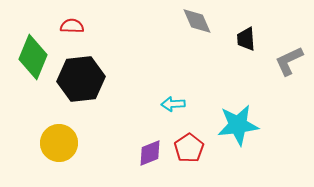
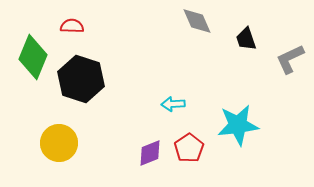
black trapezoid: rotated 15 degrees counterclockwise
gray L-shape: moved 1 px right, 2 px up
black hexagon: rotated 24 degrees clockwise
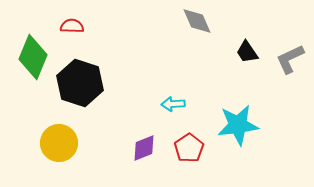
black trapezoid: moved 1 px right, 13 px down; rotated 15 degrees counterclockwise
black hexagon: moved 1 px left, 4 px down
purple diamond: moved 6 px left, 5 px up
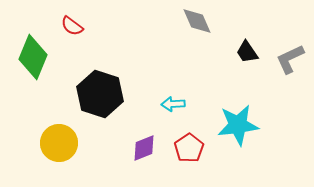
red semicircle: rotated 145 degrees counterclockwise
black hexagon: moved 20 px right, 11 px down
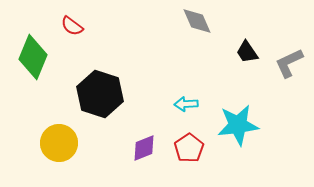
gray L-shape: moved 1 px left, 4 px down
cyan arrow: moved 13 px right
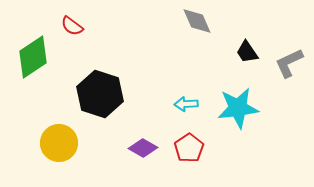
green diamond: rotated 33 degrees clockwise
cyan star: moved 17 px up
purple diamond: moved 1 px left; rotated 52 degrees clockwise
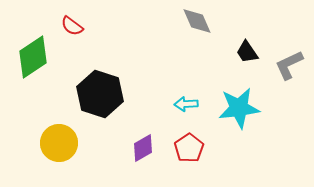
gray L-shape: moved 2 px down
cyan star: moved 1 px right
purple diamond: rotated 60 degrees counterclockwise
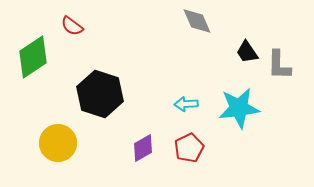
gray L-shape: moved 10 px left; rotated 64 degrees counterclockwise
yellow circle: moved 1 px left
red pentagon: rotated 8 degrees clockwise
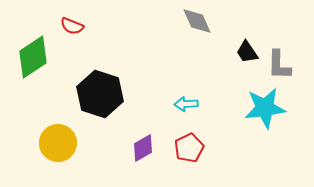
red semicircle: rotated 15 degrees counterclockwise
cyan star: moved 26 px right
